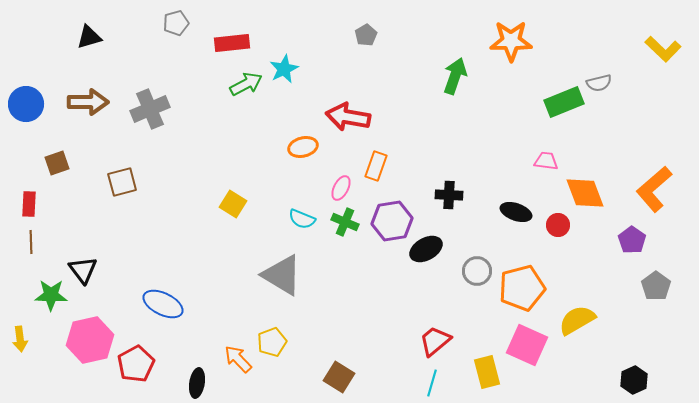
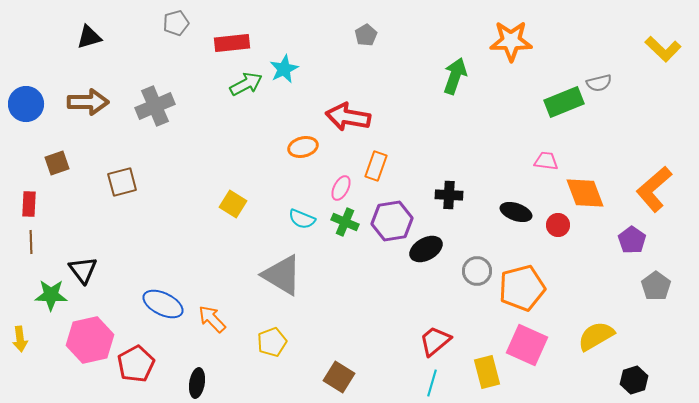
gray cross at (150, 109): moved 5 px right, 3 px up
yellow semicircle at (577, 320): moved 19 px right, 16 px down
orange arrow at (238, 359): moved 26 px left, 40 px up
black hexagon at (634, 380): rotated 8 degrees clockwise
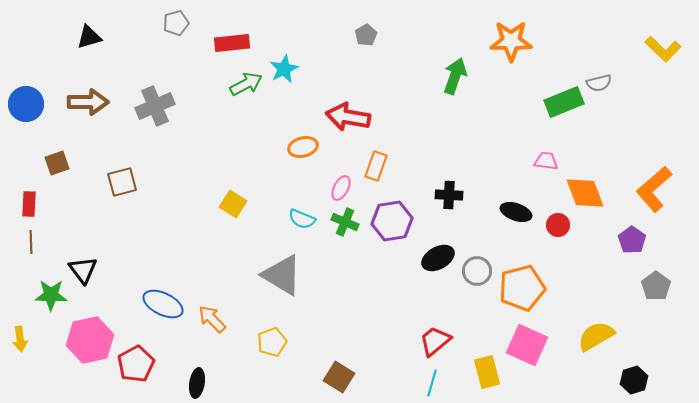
black ellipse at (426, 249): moved 12 px right, 9 px down
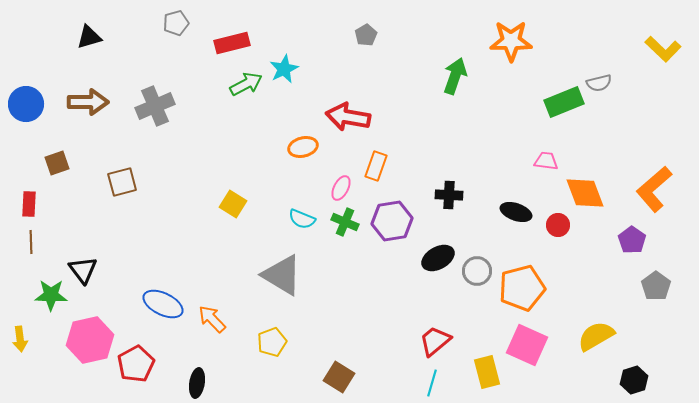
red rectangle at (232, 43): rotated 8 degrees counterclockwise
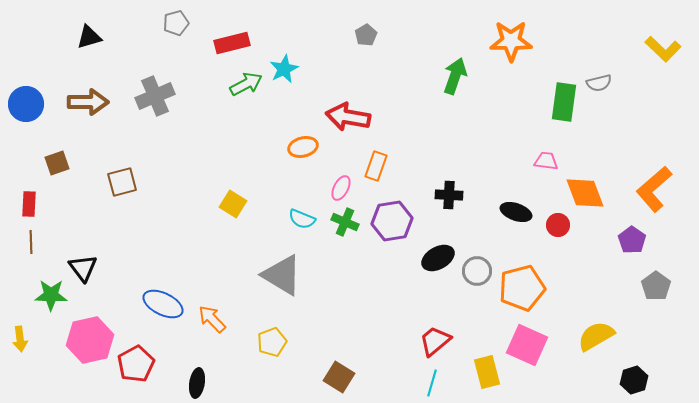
green rectangle at (564, 102): rotated 60 degrees counterclockwise
gray cross at (155, 106): moved 10 px up
black triangle at (83, 270): moved 2 px up
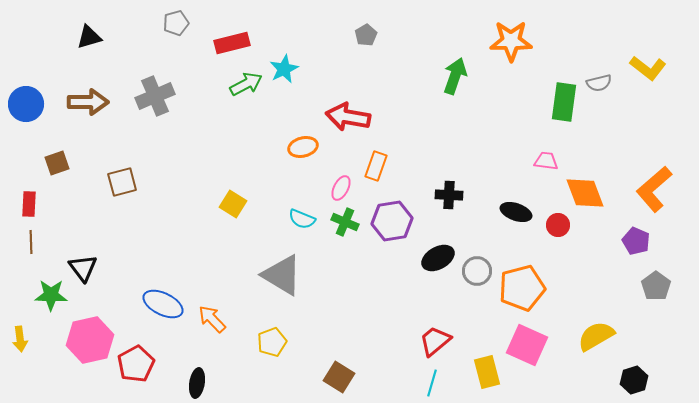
yellow L-shape at (663, 49): moved 15 px left, 19 px down; rotated 6 degrees counterclockwise
purple pentagon at (632, 240): moved 4 px right, 1 px down; rotated 12 degrees counterclockwise
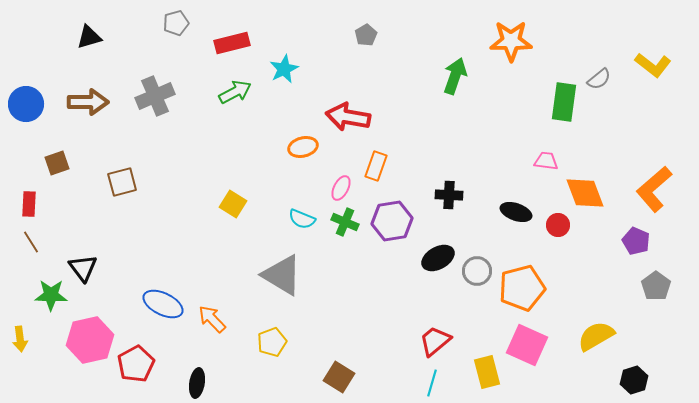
yellow L-shape at (648, 68): moved 5 px right, 3 px up
gray semicircle at (599, 83): moved 4 px up; rotated 25 degrees counterclockwise
green arrow at (246, 84): moved 11 px left, 8 px down
brown line at (31, 242): rotated 30 degrees counterclockwise
